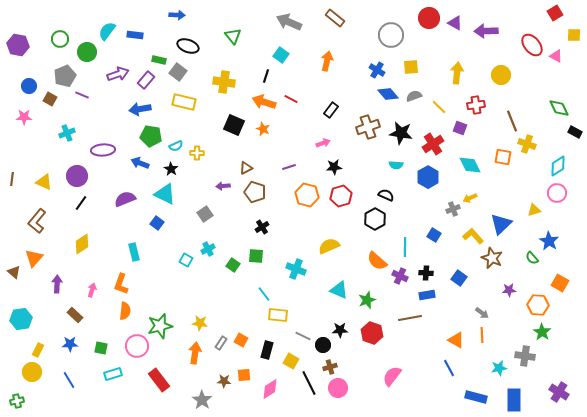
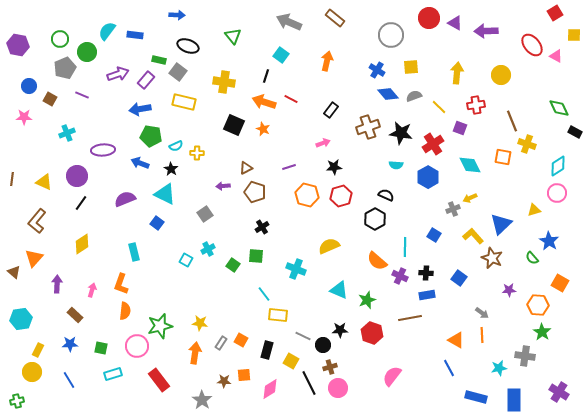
gray pentagon at (65, 76): moved 8 px up
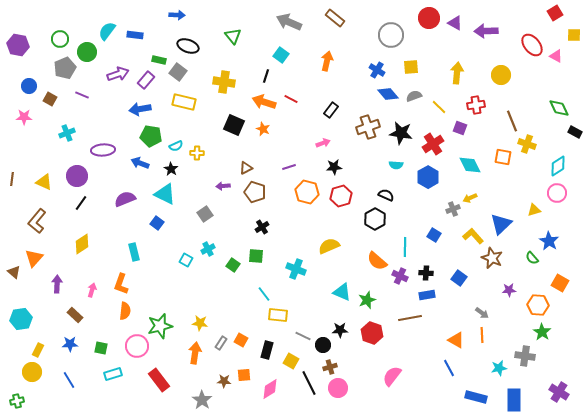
orange hexagon at (307, 195): moved 3 px up
cyan triangle at (339, 290): moved 3 px right, 2 px down
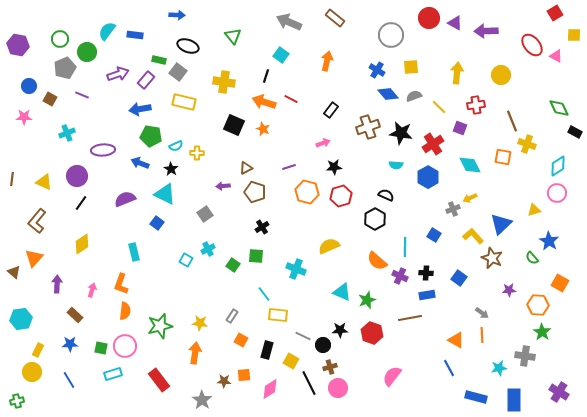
gray rectangle at (221, 343): moved 11 px right, 27 px up
pink circle at (137, 346): moved 12 px left
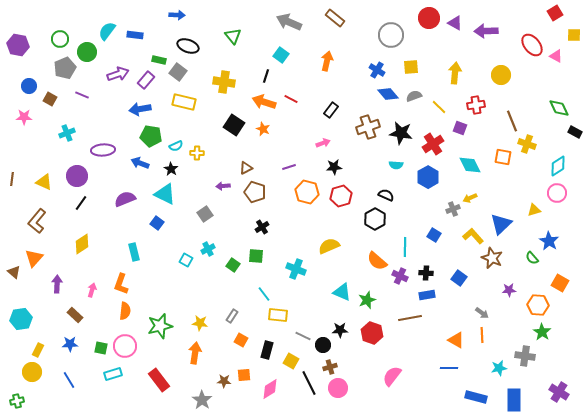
yellow arrow at (457, 73): moved 2 px left
black square at (234, 125): rotated 10 degrees clockwise
blue line at (449, 368): rotated 60 degrees counterclockwise
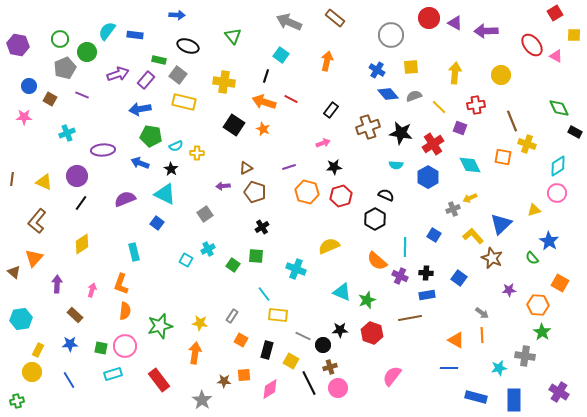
gray square at (178, 72): moved 3 px down
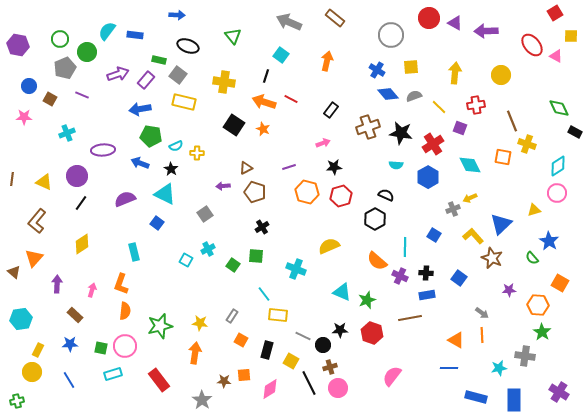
yellow square at (574, 35): moved 3 px left, 1 px down
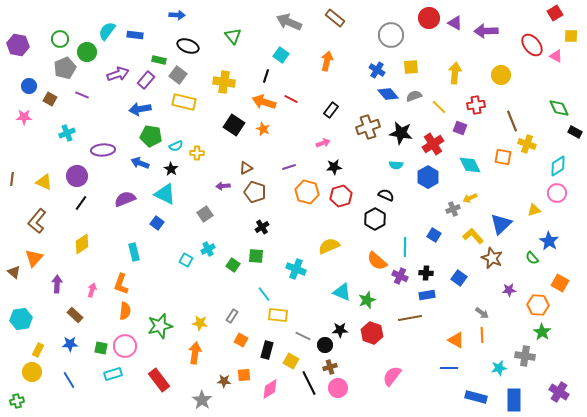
black circle at (323, 345): moved 2 px right
